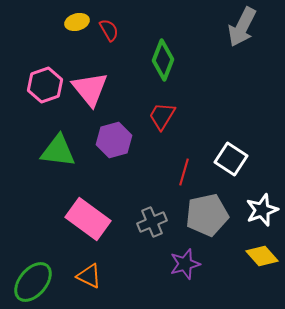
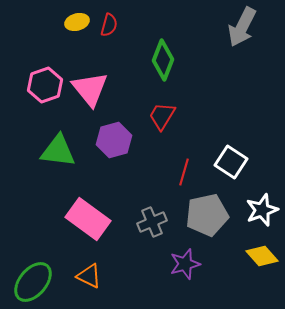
red semicircle: moved 5 px up; rotated 45 degrees clockwise
white square: moved 3 px down
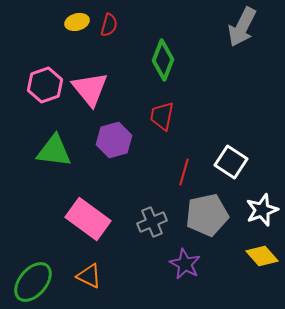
red trapezoid: rotated 20 degrees counterclockwise
green triangle: moved 4 px left
purple star: rotated 28 degrees counterclockwise
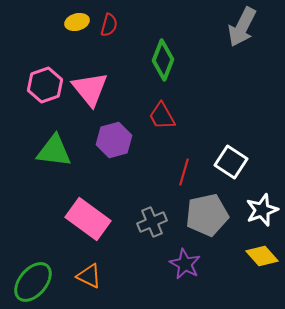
red trapezoid: rotated 40 degrees counterclockwise
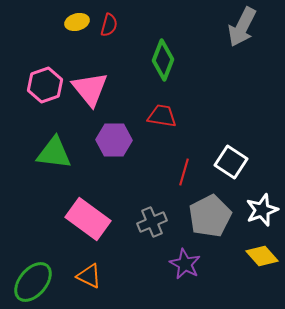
red trapezoid: rotated 128 degrees clockwise
purple hexagon: rotated 16 degrees clockwise
green triangle: moved 2 px down
gray pentagon: moved 3 px right, 1 px down; rotated 15 degrees counterclockwise
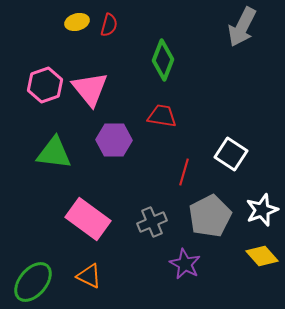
white square: moved 8 px up
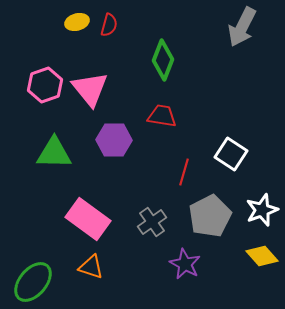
green triangle: rotated 6 degrees counterclockwise
gray cross: rotated 12 degrees counterclockwise
orange triangle: moved 2 px right, 9 px up; rotated 8 degrees counterclockwise
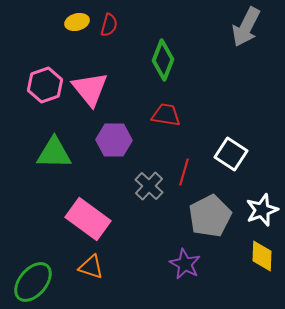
gray arrow: moved 4 px right
red trapezoid: moved 4 px right, 1 px up
gray cross: moved 3 px left, 36 px up; rotated 12 degrees counterclockwise
yellow diamond: rotated 44 degrees clockwise
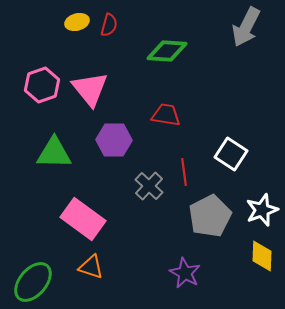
green diamond: moved 4 px right, 9 px up; rotated 72 degrees clockwise
pink hexagon: moved 3 px left
red line: rotated 24 degrees counterclockwise
pink rectangle: moved 5 px left
purple star: moved 9 px down
